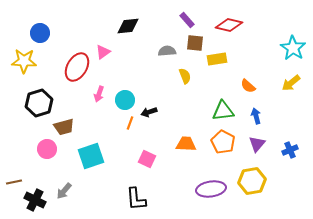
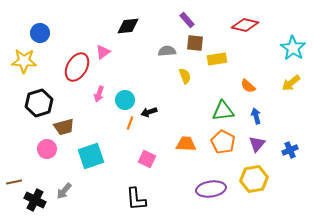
red diamond: moved 16 px right
yellow hexagon: moved 2 px right, 2 px up
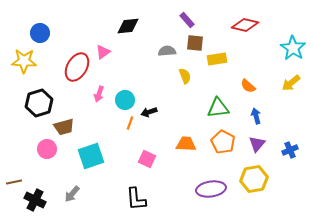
green triangle: moved 5 px left, 3 px up
gray arrow: moved 8 px right, 3 px down
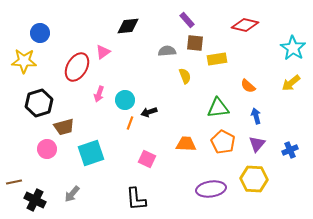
cyan square: moved 3 px up
yellow hexagon: rotated 12 degrees clockwise
